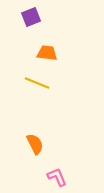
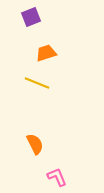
orange trapezoid: moved 1 px left; rotated 25 degrees counterclockwise
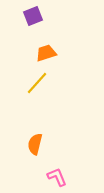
purple square: moved 2 px right, 1 px up
yellow line: rotated 70 degrees counterclockwise
orange semicircle: rotated 140 degrees counterclockwise
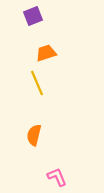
yellow line: rotated 65 degrees counterclockwise
orange semicircle: moved 1 px left, 9 px up
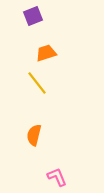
yellow line: rotated 15 degrees counterclockwise
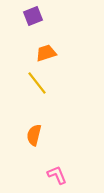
pink L-shape: moved 2 px up
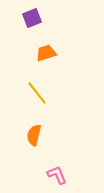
purple square: moved 1 px left, 2 px down
yellow line: moved 10 px down
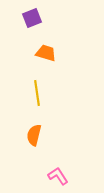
orange trapezoid: rotated 35 degrees clockwise
yellow line: rotated 30 degrees clockwise
pink L-shape: moved 1 px right, 1 px down; rotated 10 degrees counterclockwise
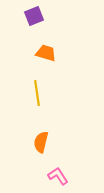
purple square: moved 2 px right, 2 px up
orange semicircle: moved 7 px right, 7 px down
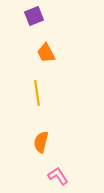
orange trapezoid: rotated 135 degrees counterclockwise
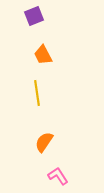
orange trapezoid: moved 3 px left, 2 px down
orange semicircle: moved 3 px right; rotated 20 degrees clockwise
